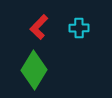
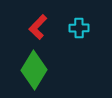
red L-shape: moved 1 px left
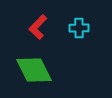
green diamond: rotated 57 degrees counterclockwise
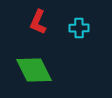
red L-shape: moved 5 px up; rotated 20 degrees counterclockwise
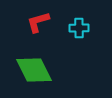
red L-shape: rotated 50 degrees clockwise
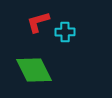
cyan cross: moved 14 px left, 4 px down
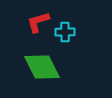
green diamond: moved 8 px right, 3 px up
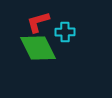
green diamond: moved 4 px left, 19 px up
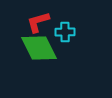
green diamond: moved 1 px right
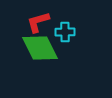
green diamond: moved 1 px right
